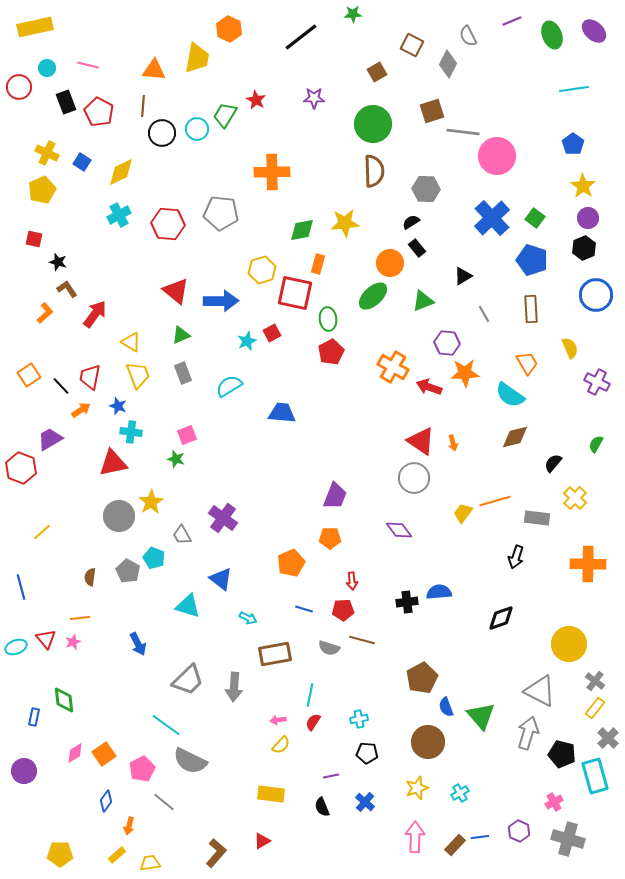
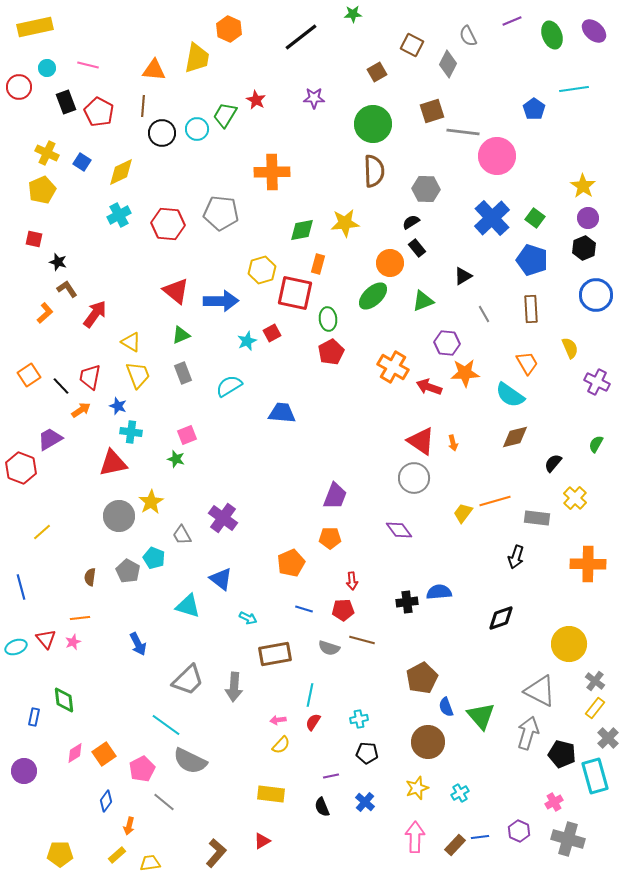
blue pentagon at (573, 144): moved 39 px left, 35 px up
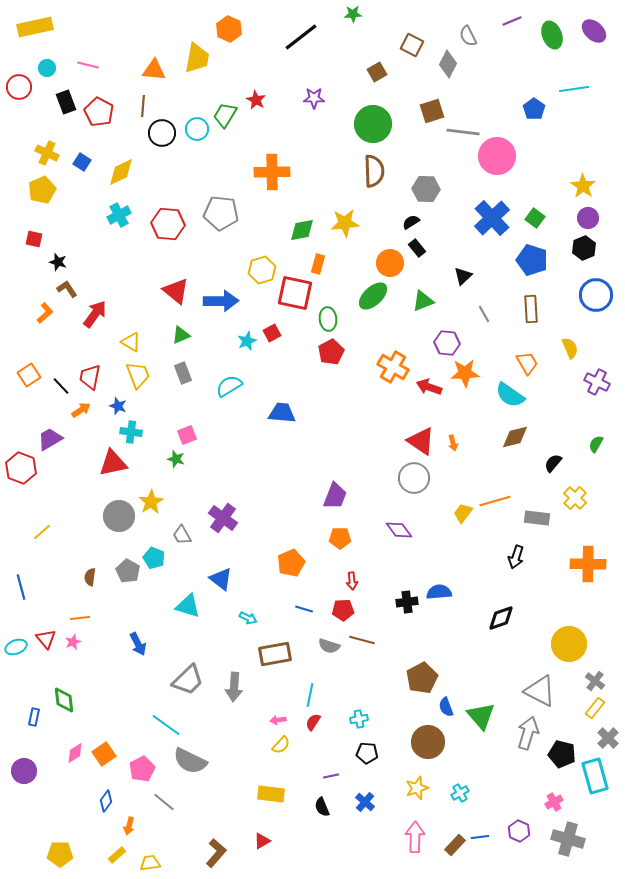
black triangle at (463, 276): rotated 12 degrees counterclockwise
orange pentagon at (330, 538): moved 10 px right
gray semicircle at (329, 648): moved 2 px up
